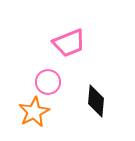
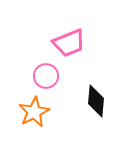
pink circle: moved 2 px left, 6 px up
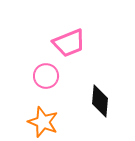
black diamond: moved 4 px right
orange star: moved 9 px right, 10 px down; rotated 24 degrees counterclockwise
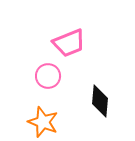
pink circle: moved 2 px right
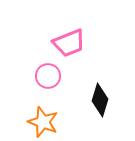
black diamond: moved 1 px up; rotated 12 degrees clockwise
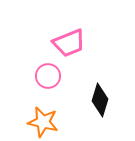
orange star: rotated 8 degrees counterclockwise
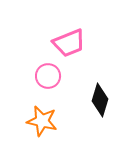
orange star: moved 1 px left, 1 px up
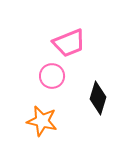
pink circle: moved 4 px right
black diamond: moved 2 px left, 2 px up
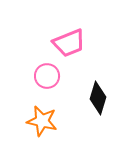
pink circle: moved 5 px left
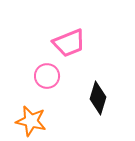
orange star: moved 11 px left
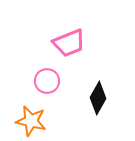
pink circle: moved 5 px down
black diamond: rotated 12 degrees clockwise
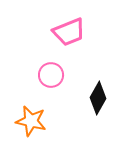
pink trapezoid: moved 11 px up
pink circle: moved 4 px right, 6 px up
